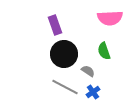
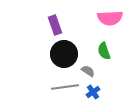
gray line: rotated 36 degrees counterclockwise
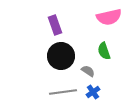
pink semicircle: moved 1 px left, 1 px up; rotated 10 degrees counterclockwise
black circle: moved 3 px left, 2 px down
gray line: moved 2 px left, 5 px down
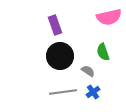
green semicircle: moved 1 px left, 1 px down
black circle: moved 1 px left
